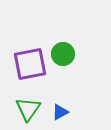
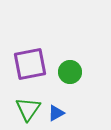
green circle: moved 7 px right, 18 px down
blue triangle: moved 4 px left, 1 px down
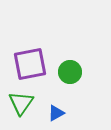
green triangle: moved 7 px left, 6 px up
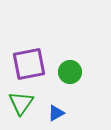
purple square: moved 1 px left
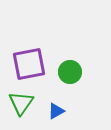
blue triangle: moved 2 px up
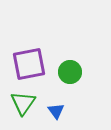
green triangle: moved 2 px right
blue triangle: rotated 36 degrees counterclockwise
